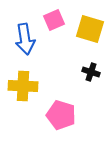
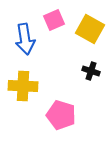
yellow square: rotated 12 degrees clockwise
black cross: moved 1 px up
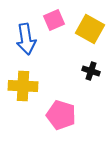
blue arrow: moved 1 px right
